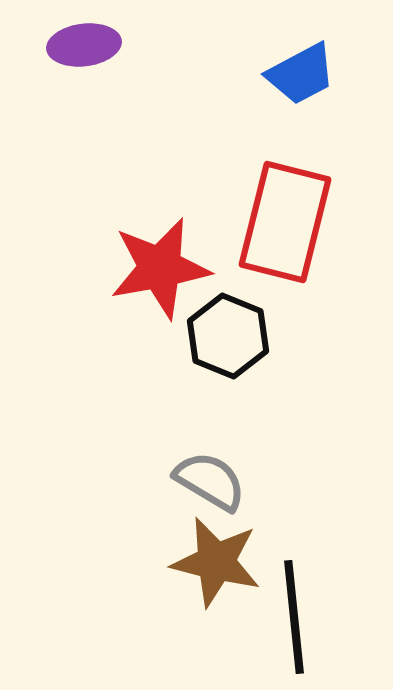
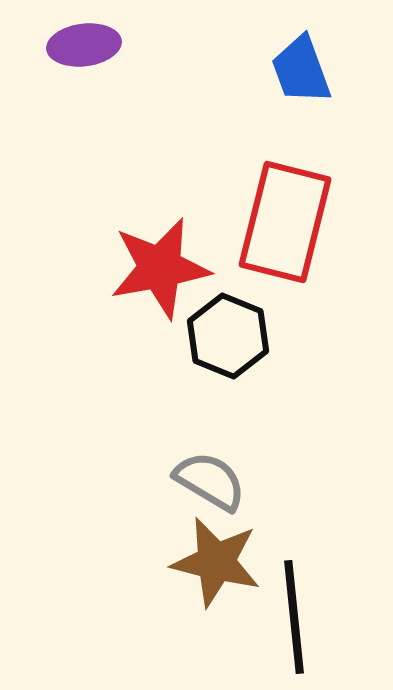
blue trapezoid: moved 4 px up; rotated 98 degrees clockwise
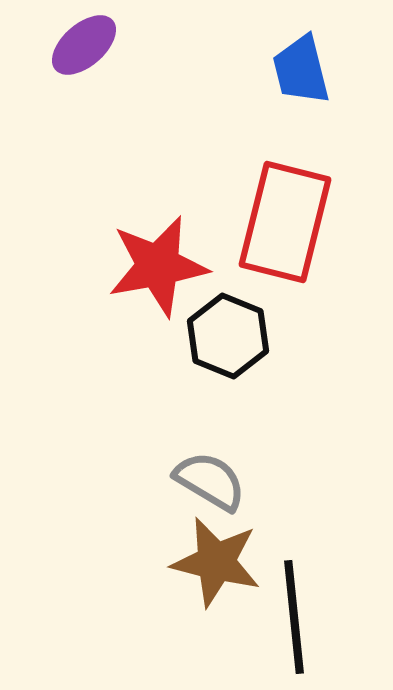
purple ellipse: rotated 34 degrees counterclockwise
blue trapezoid: rotated 6 degrees clockwise
red star: moved 2 px left, 2 px up
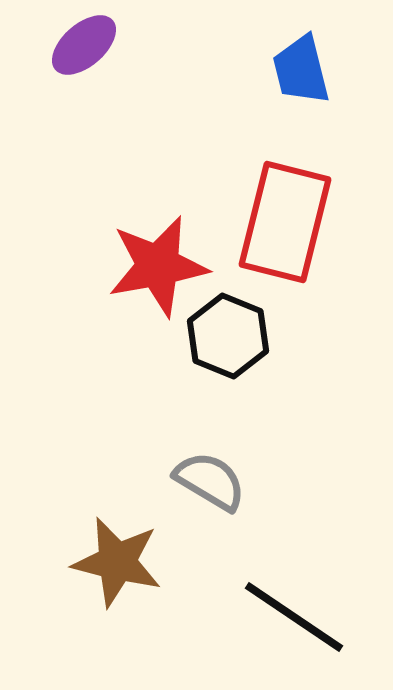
brown star: moved 99 px left
black line: rotated 50 degrees counterclockwise
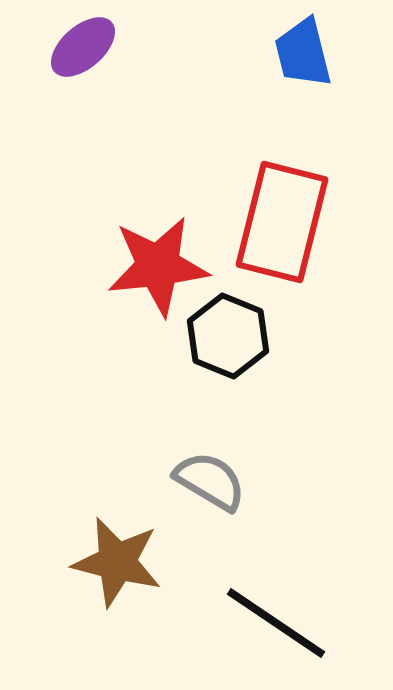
purple ellipse: moved 1 px left, 2 px down
blue trapezoid: moved 2 px right, 17 px up
red rectangle: moved 3 px left
red star: rotated 4 degrees clockwise
black line: moved 18 px left, 6 px down
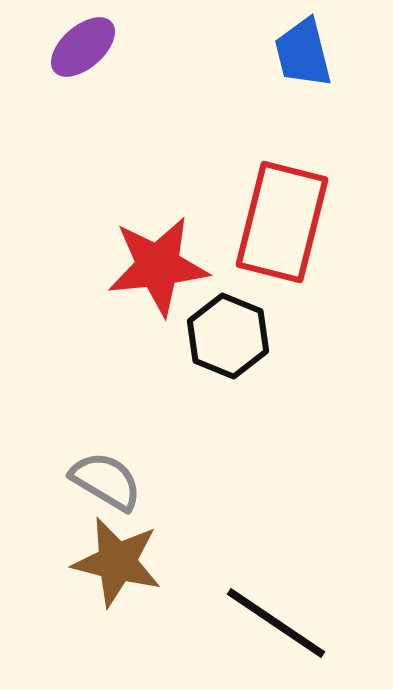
gray semicircle: moved 104 px left
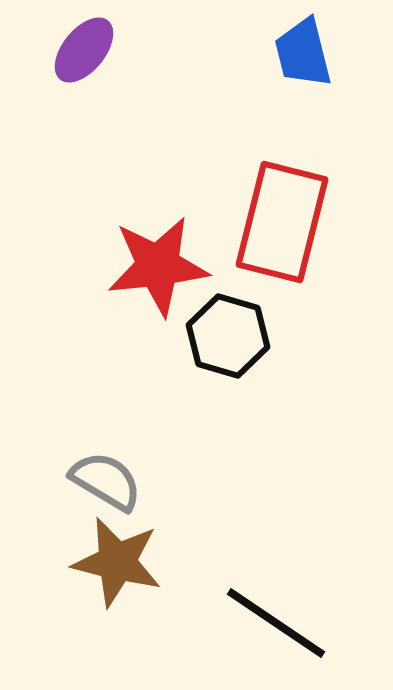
purple ellipse: moved 1 px right, 3 px down; rotated 10 degrees counterclockwise
black hexagon: rotated 6 degrees counterclockwise
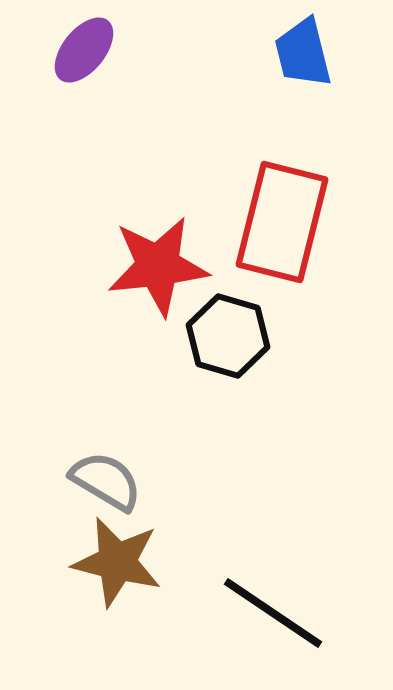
black line: moved 3 px left, 10 px up
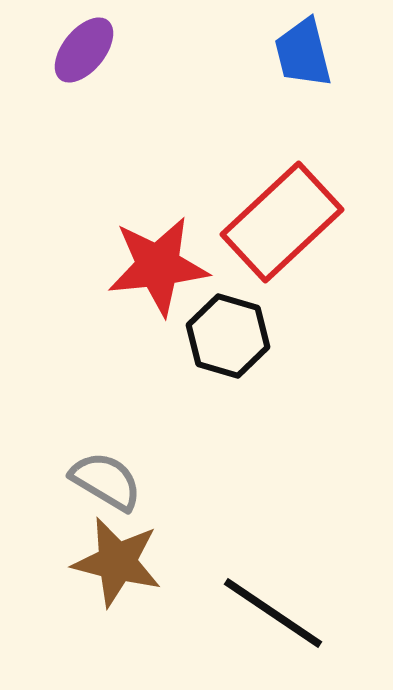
red rectangle: rotated 33 degrees clockwise
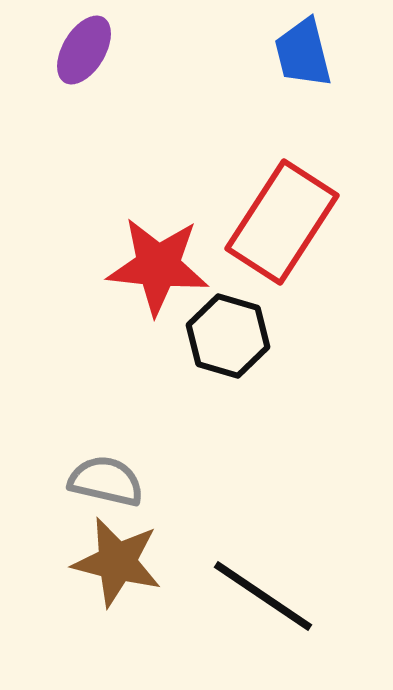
purple ellipse: rotated 8 degrees counterclockwise
red rectangle: rotated 14 degrees counterclockwise
red star: rotated 12 degrees clockwise
gray semicircle: rotated 18 degrees counterclockwise
black line: moved 10 px left, 17 px up
